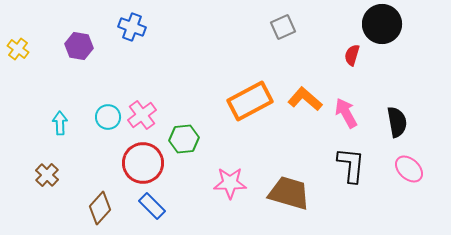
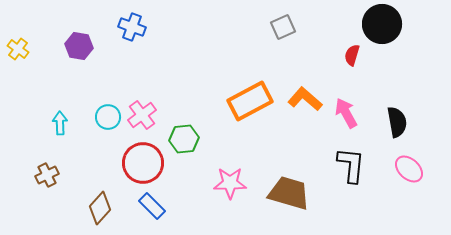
brown cross: rotated 20 degrees clockwise
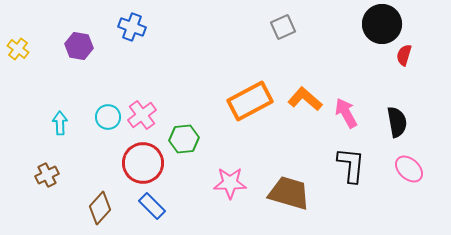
red semicircle: moved 52 px right
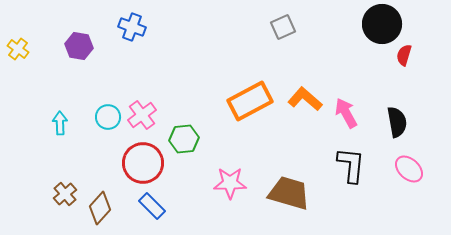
brown cross: moved 18 px right, 19 px down; rotated 15 degrees counterclockwise
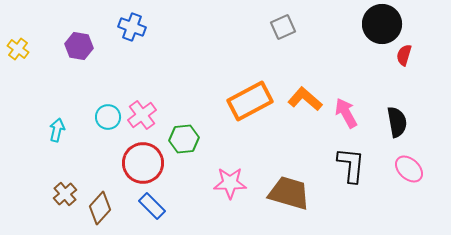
cyan arrow: moved 3 px left, 7 px down; rotated 15 degrees clockwise
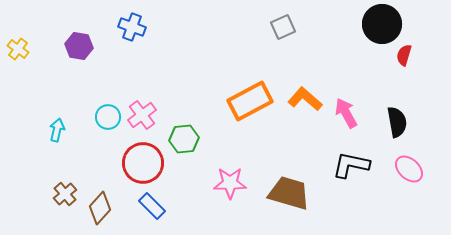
black L-shape: rotated 84 degrees counterclockwise
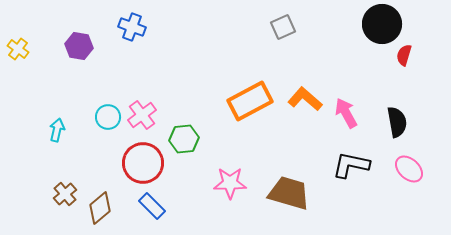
brown diamond: rotated 8 degrees clockwise
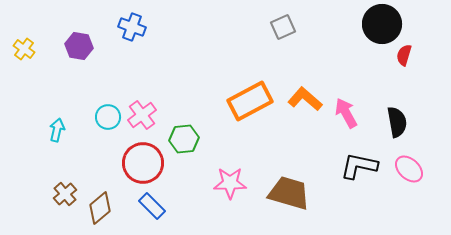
yellow cross: moved 6 px right
black L-shape: moved 8 px right, 1 px down
